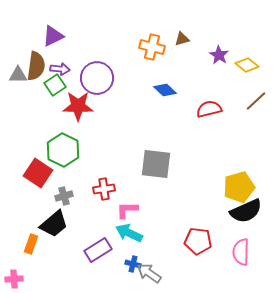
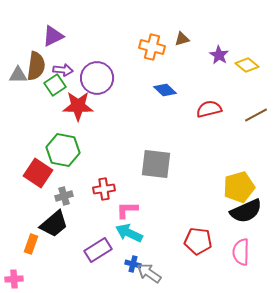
purple arrow: moved 3 px right, 1 px down
brown line: moved 14 px down; rotated 15 degrees clockwise
green hexagon: rotated 16 degrees counterclockwise
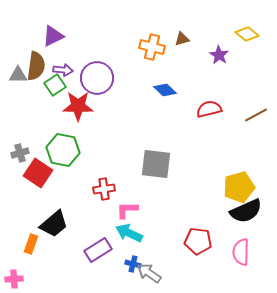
yellow diamond: moved 31 px up
gray cross: moved 44 px left, 43 px up
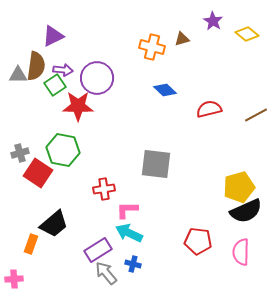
purple star: moved 6 px left, 34 px up
gray arrow: moved 43 px left; rotated 15 degrees clockwise
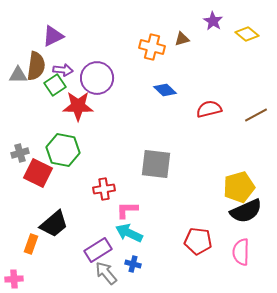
red square: rotated 8 degrees counterclockwise
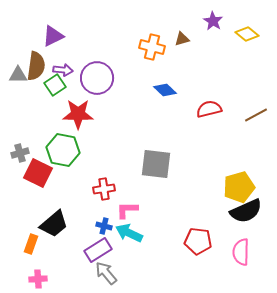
red star: moved 8 px down
blue cross: moved 29 px left, 38 px up
pink cross: moved 24 px right
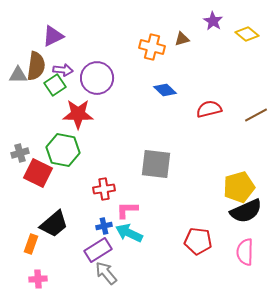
blue cross: rotated 28 degrees counterclockwise
pink semicircle: moved 4 px right
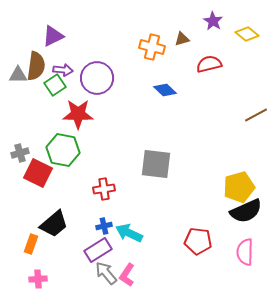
red semicircle: moved 45 px up
pink L-shape: moved 65 px down; rotated 55 degrees counterclockwise
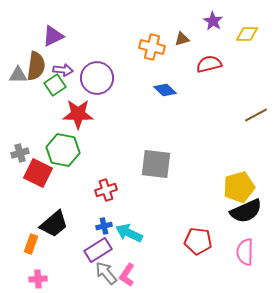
yellow diamond: rotated 40 degrees counterclockwise
red cross: moved 2 px right, 1 px down; rotated 10 degrees counterclockwise
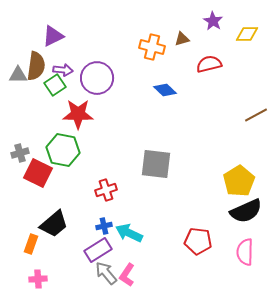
yellow pentagon: moved 6 px up; rotated 16 degrees counterclockwise
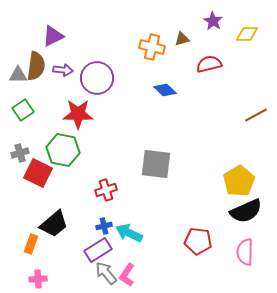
green square: moved 32 px left, 25 px down
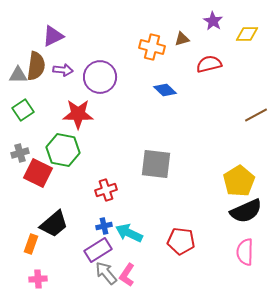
purple circle: moved 3 px right, 1 px up
red pentagon: moved 17 px left
